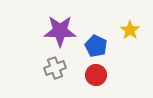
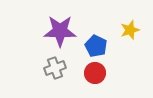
yellow star: rotated 18 degrees clockwise
red circle: moved 1 px left, 2 px up
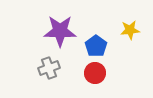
yellow star: rotated 12 degrees clockwise
blue pentagon: rotated 10 degrees clockwise
gray cross: moved 6 px left
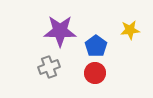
gray cross: moved 1 px up
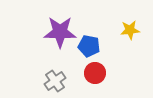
purple star: moved 1 px down
blue pentagon: moved 7 px left; rotated 25 degrees counterclockwise
gray cross: moved 6 px right, 14 px down; rotated 15 degrees counterclockwise
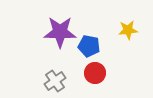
yellow star: moved 2 px left
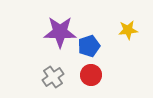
blue pentagon: rotated 30 degrees counterclockwise
red circle: moved 4 px left, 2 px down
gray cross: moved 2 px left, 4 px up
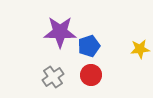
yellow star: moved 12 px right, 19 px down
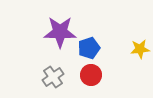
blue pentagon: moved 2 px down
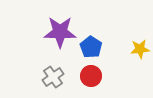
blue pentagon: moved 2 px right, 1 px up; rotated 20 degrees counterclockwise
red circle: moved 1 px down
